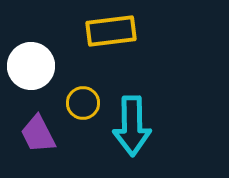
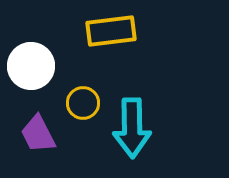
cyan arrow: moved 2 px down
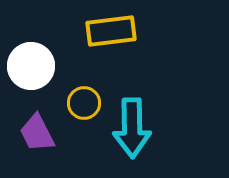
yellow circle: moved 1 px right
purple trapezoid: moved 1 px left, 1 px up
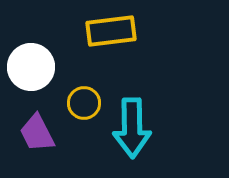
white circle: moved 1 px down
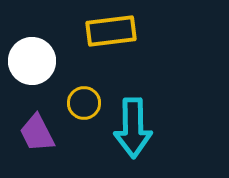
white circle: moved 1 px right, 6 px up
cyan arrow: moved 1 px right
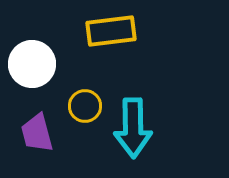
white circle: moved 3 px down
yellow circle: moved 1 px right, 3 px down
purple trapezoid: rotated 12 degrees clockwise
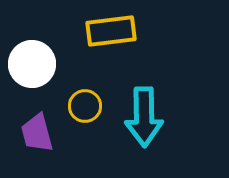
cyan arrow: moved 11 px right, 11 px up
